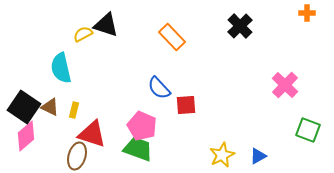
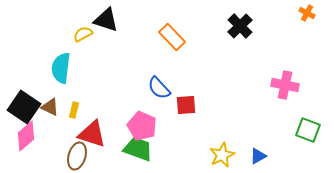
orange cross: rotated 28 degrees clockwise
black triangle: moved 5 px up
cyan semicircle: rotated 20 degrees clockwise
pink cross: rotated 32 degrees counterclockwise
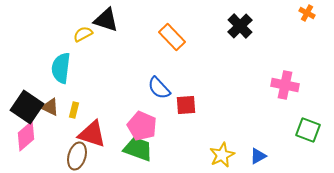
black square: moved 3 px right
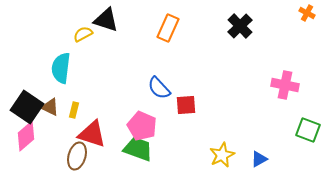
orange rectangle: moved 4 px left, 9 px up; rotated 68 degrees clockwise
blue triangle: moved 1 px right, 3 px down
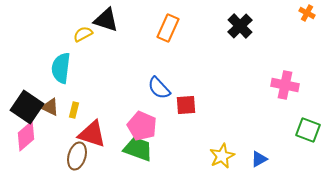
yellow star: moved 1 px down
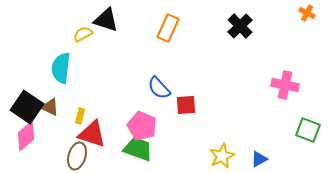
yellow rectangle: moved 6 px right, 6 px down
